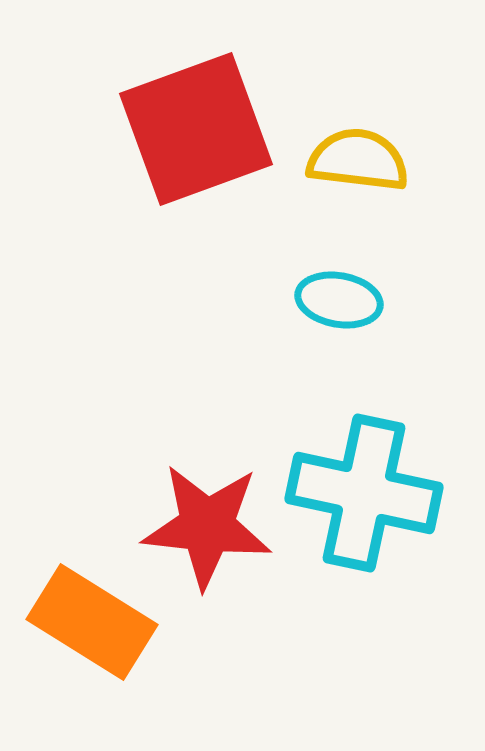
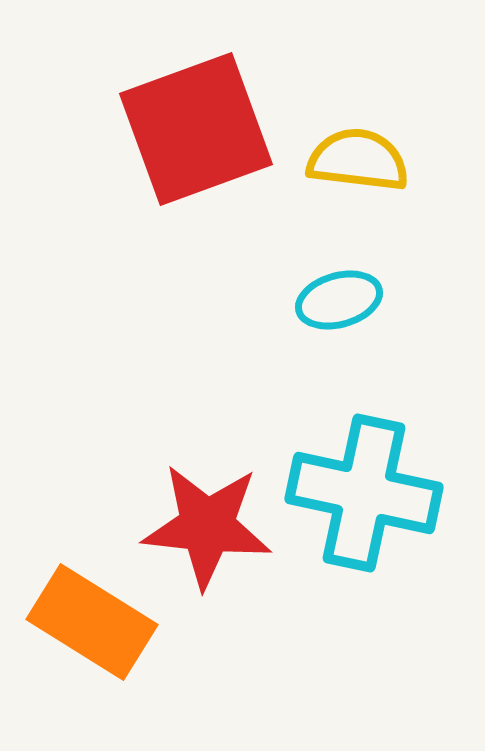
cyan ellipse: rotated 26 degrees counterclockwise
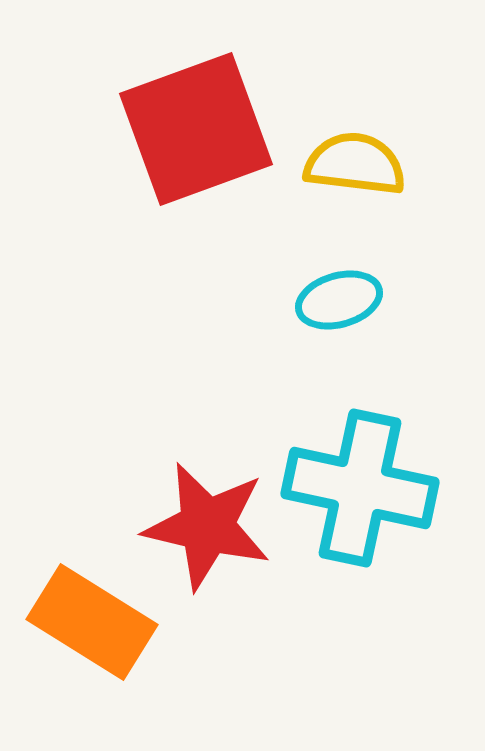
yellow semicircle: moved 3 px left, 4 px down
cyan cross: moved 4 px left, 5 px up
red star: rotated 7 degrees clockwise
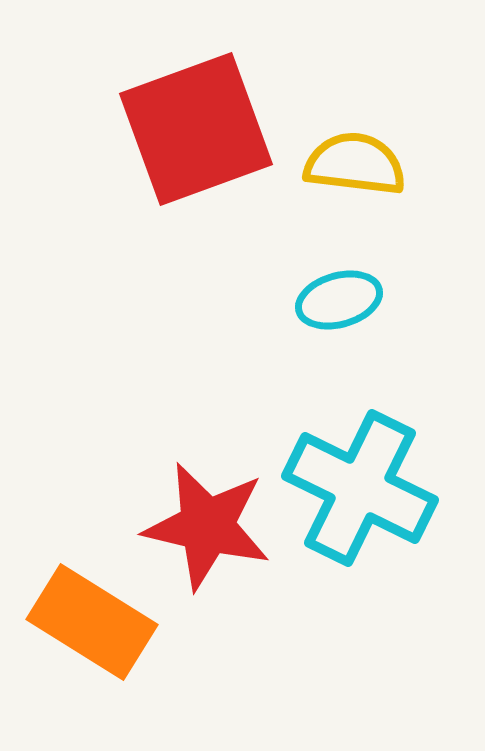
cyan cross: rotated 14 degrees clockwise
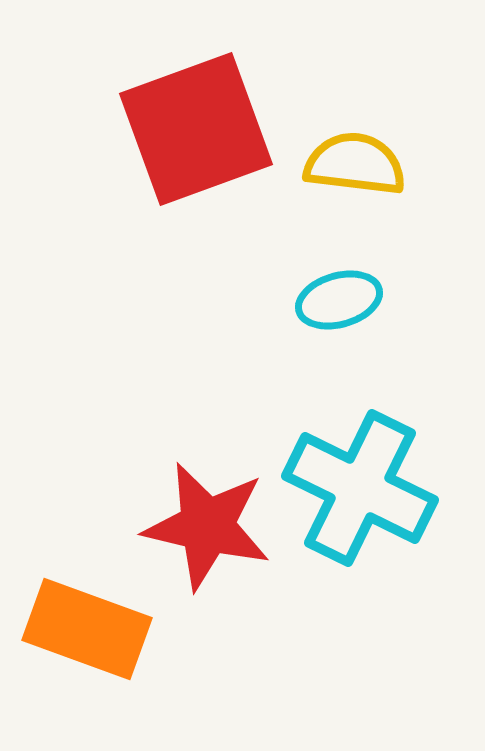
orange rectangle: moved 5 px left, 7 px down; rotated 12 degrees counterclockwise
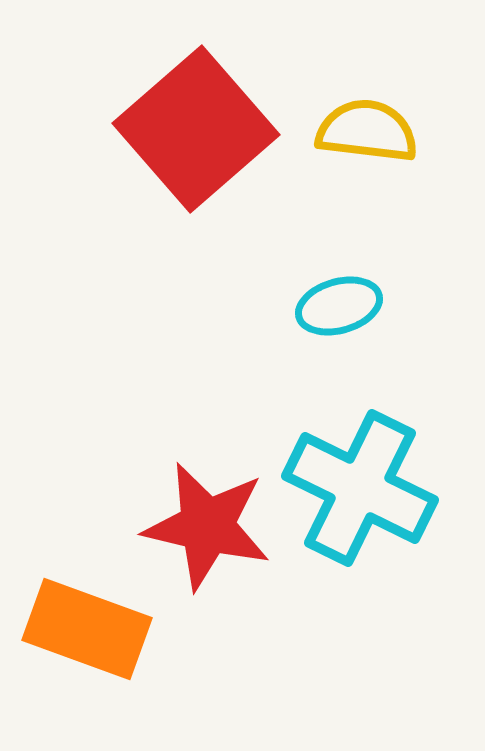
red square: rotated 21 degrees counterclockwise
yellow semicircle: moved 12 px right, 33 px up
cyan ellipse: moved 6 px down
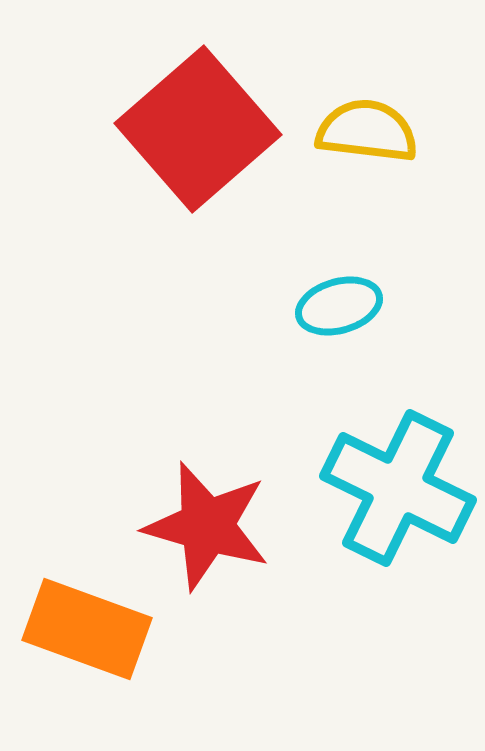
red square: moved 2 px right
cyan cross: moved 38 px right
red star: rotated 3 degrees clockwise
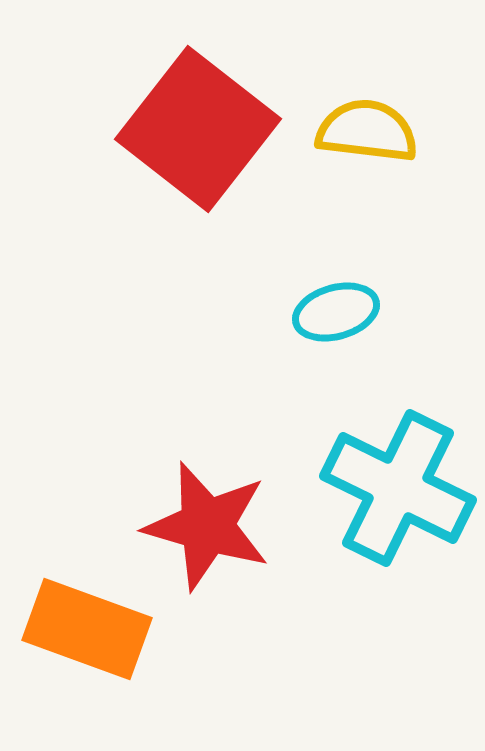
red square: rotated 11 degrees counterclockwise
cyan ellipse: moved 3 px left, 6 px down
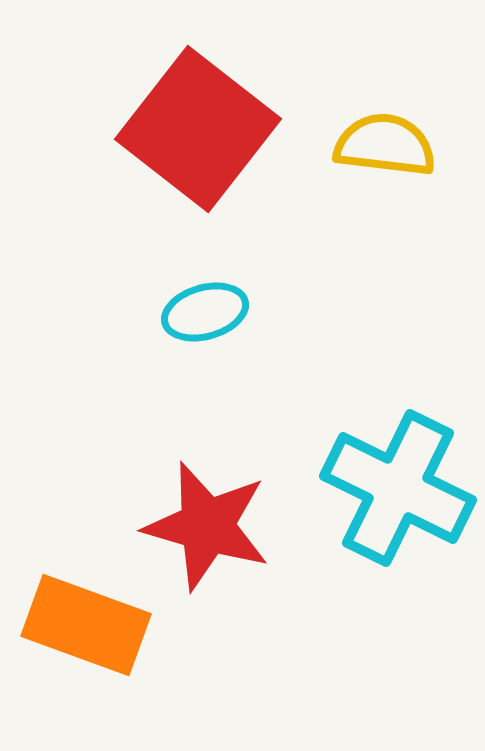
yellow semicircle: moved 18 px right, 14 px down
cyan ellipse: moved 131 px left
orange rectangle: moved 1 px left, 4 px up
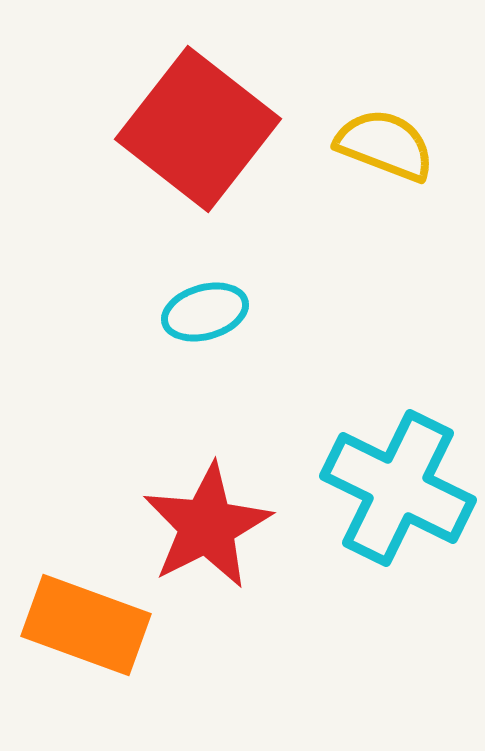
yellow semicircle: rotated 14 degrees clockwise
red star: rotated 29 degrees clockwise
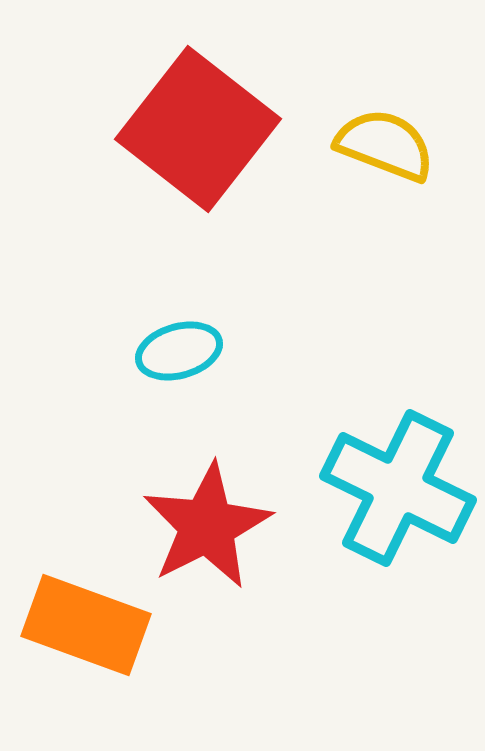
cyan ellipse: moved 26 px left, 39 px down
